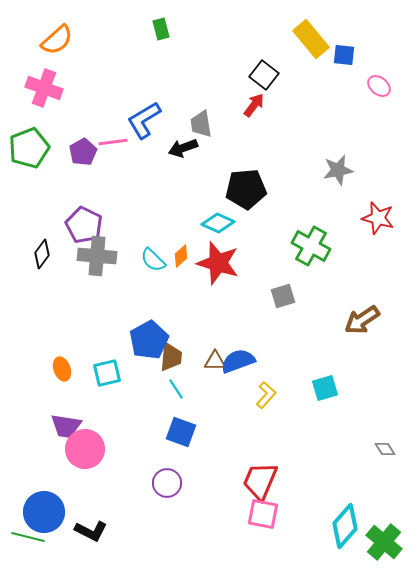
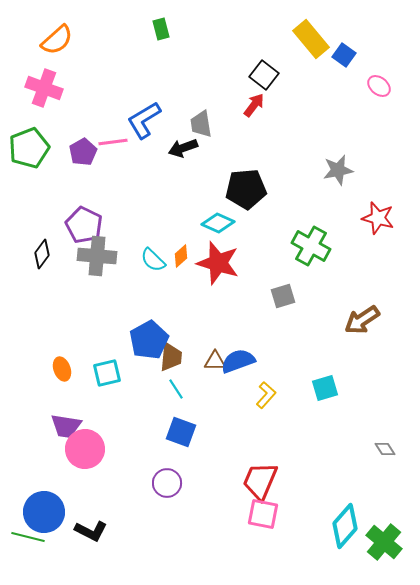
blue square at (344, 55): rotated 30 degrees clockwise
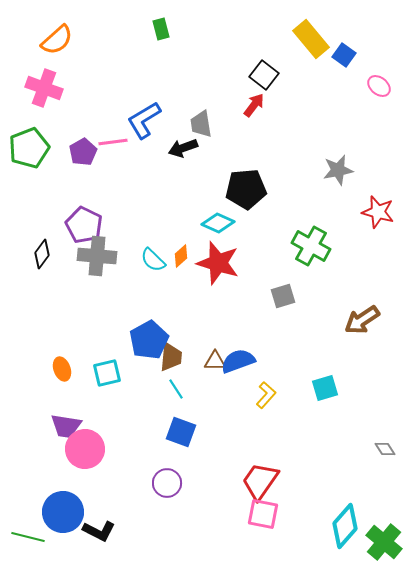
red star at (378, 218): moved 6 px up
red trapezoid at (260, 481): rotated 12 degrees clockwise
blue circle at (44, 512): moved 19 px right
black L-shape at (91, 531): moved 8 px right
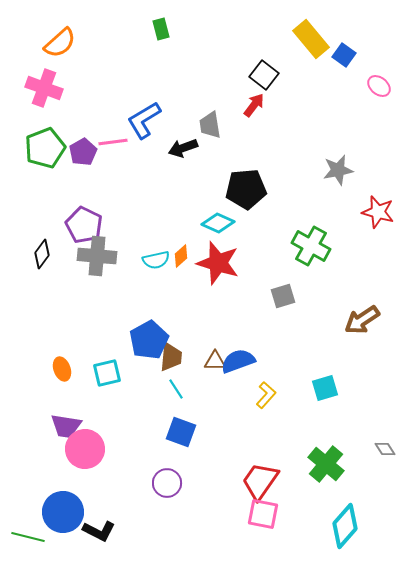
orange semicircle at (57, 40): moved 3 px right, 3 px down
gray trapezoid at (201, 124): moved 9 px right, 1 px down
green pentagon at (29, 148): moved 16 px right
cyan semicircle at (153, 260): moved 3 px right; rotated 56 degrees counterclockwise
green cross at (384, 542): moved 58 px left, 78 px up
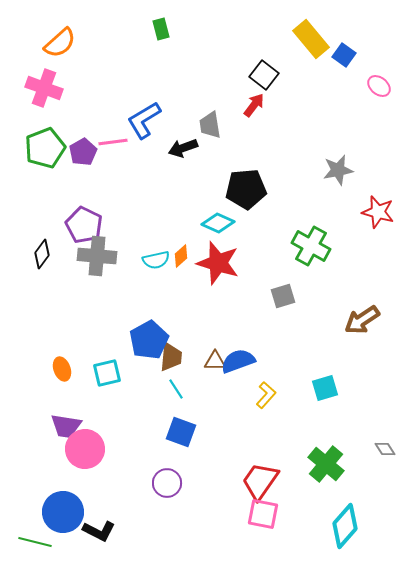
green line at (28, 537): moved 7 px right, 5 px down
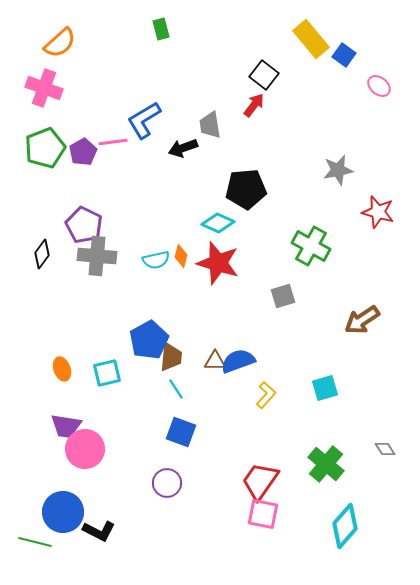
orange diamond at (181, 256): rotated 35 degrees counterclockwise
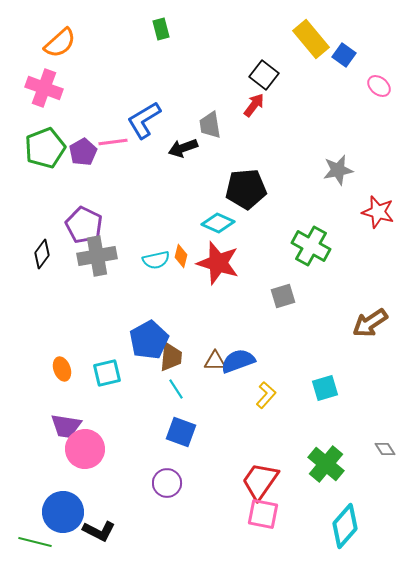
gray cross at (97, 256): rotated 15 degrees counterclockwise
brown arrow at (362, 320): moved 8 px right, 3 px down
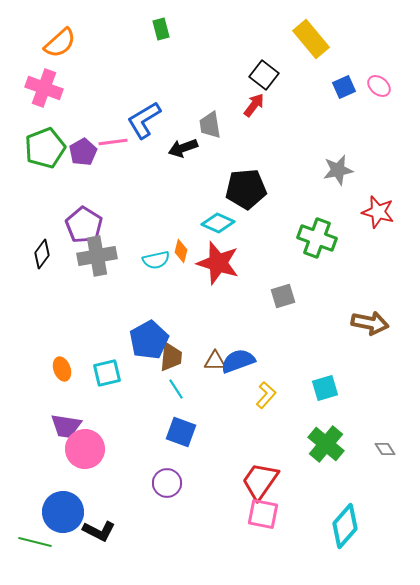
blue square at (344, 55): moved 32 px down; rotated 30 degrees clockwise
purple pentagon at (84, 225): rotated 6 degrees clockwise
green cross at (311, 246): moved 6 px right, 8 px up; rotated 9 degrees counterclockwise
orange diamond at (181, 256): moved 5 px up
brown arrow at (370, 323): rotated 135 degrees counterclockwise
green cross at (326, 464): moved 20 px up
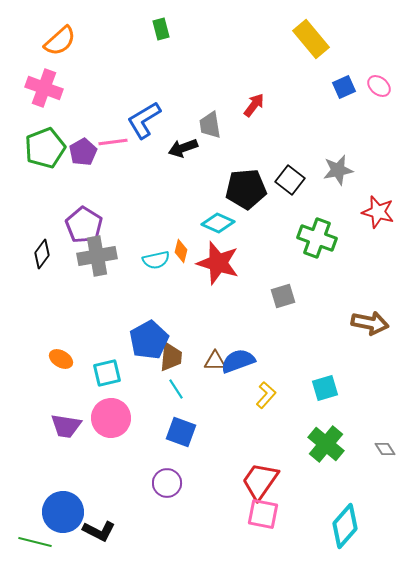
orange semicircle at (60, 43): moved 2 px up
black square at (264, 75): moved 26 px right, 105 px down
orange ellipse at (62, 369): moved 1 px left, 10 px up; rotated 40 degrees counterclockwise
pink circle at (85, 449): moved 26 px right, 31 px up
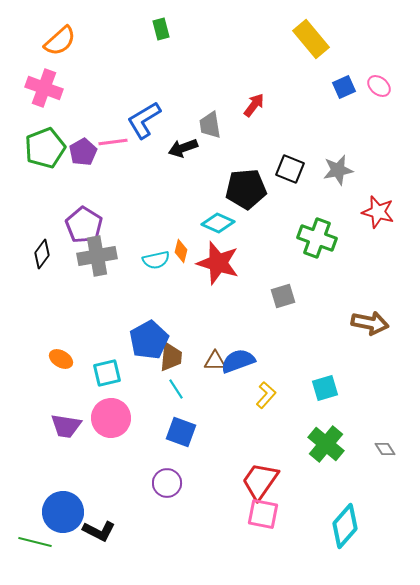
black square at (290, 180): moved 11 px up; rotated 16 degrees counterclockwise
